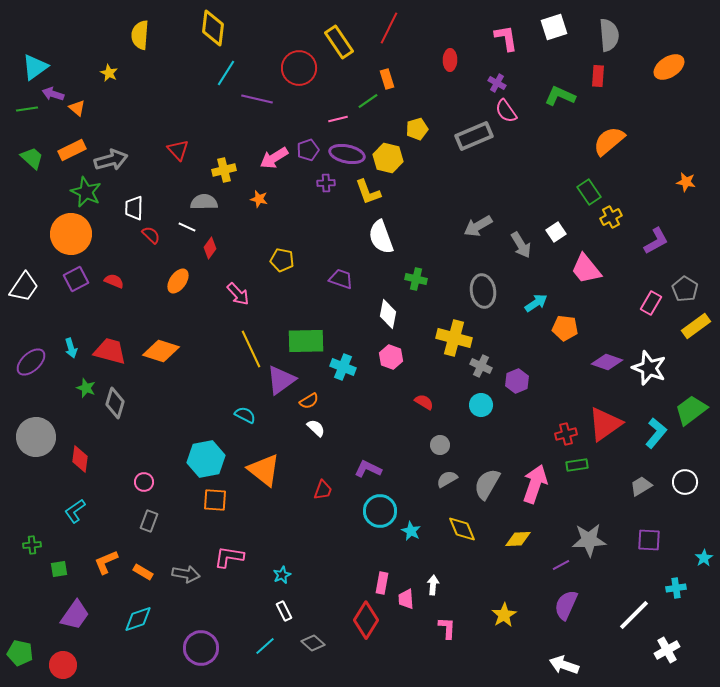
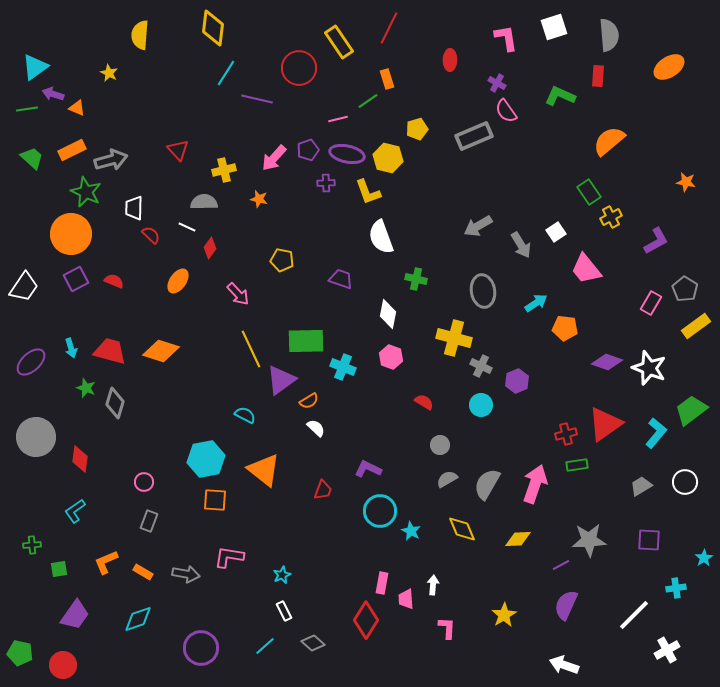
orange triangle at (77, 108): rotated 18 degrees counterclockwise
pink arrow at (274, 158): rotated 16 degrees counterclockwise
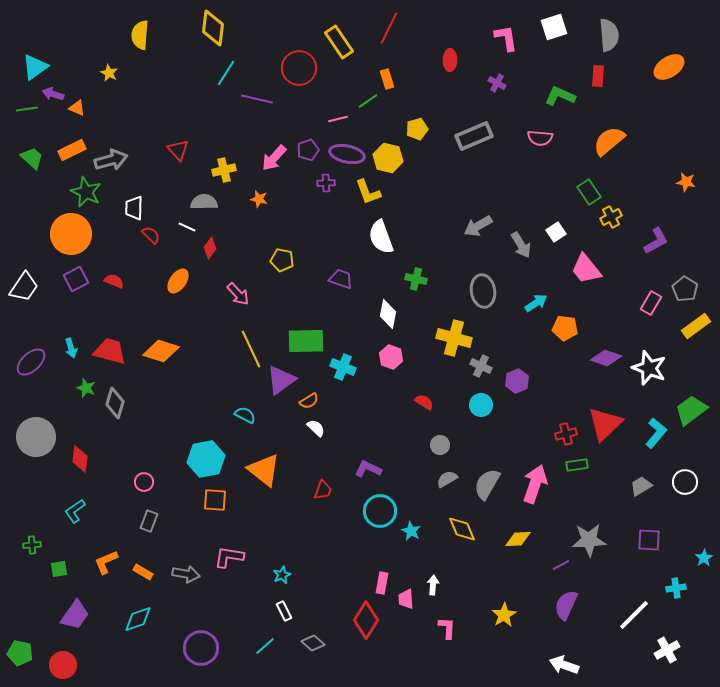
pink semicircle at (506, 111): moved 34 px right, 27 px down; rotated 50 degrees counterclockwise
purple diamond at (607, 362): moved 1 px left, 4 px up
red triangle at (605, 424): rotated 9 degrees counterclockwise
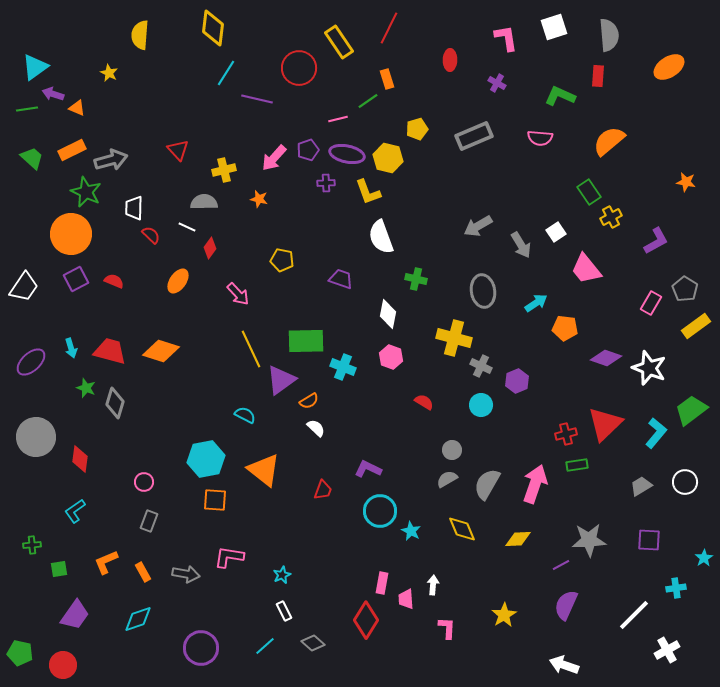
gray circle at (440, 445): moved 12 px right, 5 px down
orange rectangle at (143, 572): rotated 30 degrees clockwise
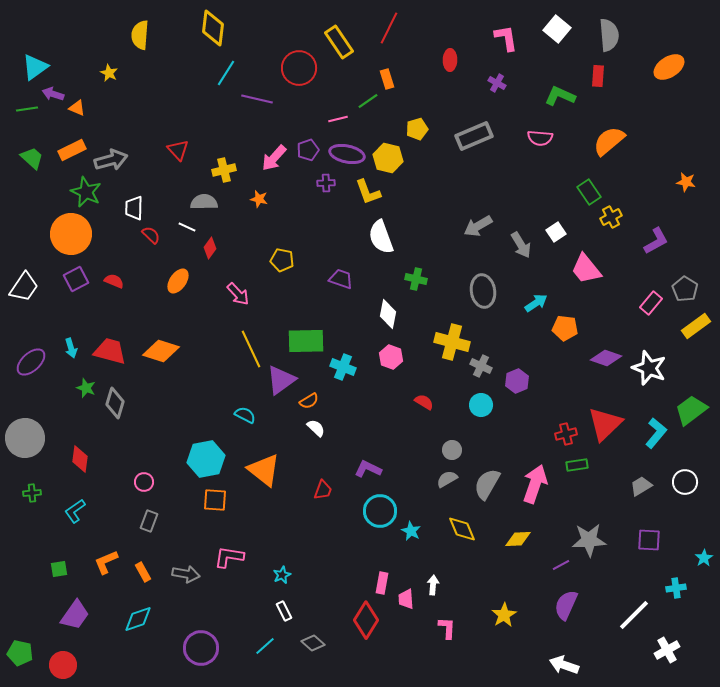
white square at (554, 27): moved 3 px right, 2 px down; rotated 32 degrees counterclockwise
pink rectangle at (651, 303): rotated 10 degrees clockwise
yellow cross at (454, 338): moved 2 px left, 4 px down
gray circle at (36, 437): moved 11 px left, 1 px down
green cross at (32, 545): moved 52 px up
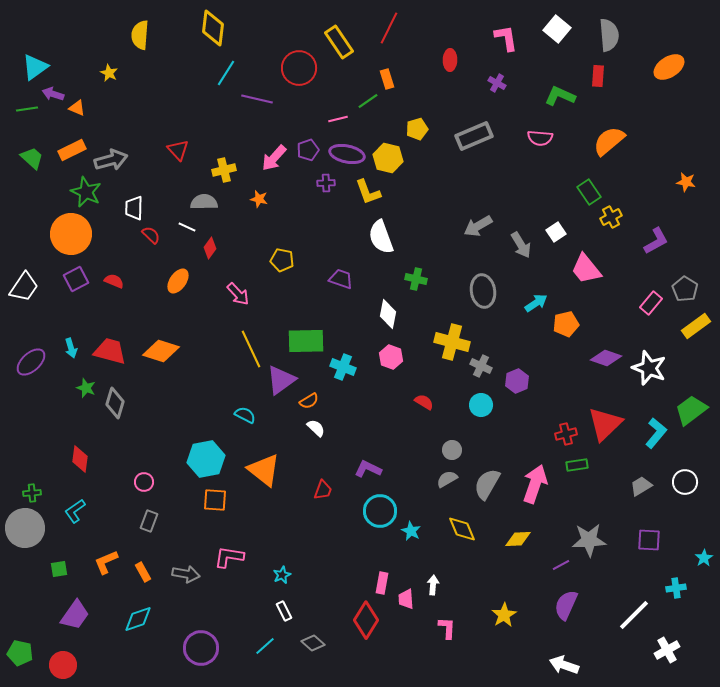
orange pentagon at (565, 328): moved 1 px right, 4 px up; rotated 20 degrees counterclockwise
gray circle at (25, 438): moved 90 px down
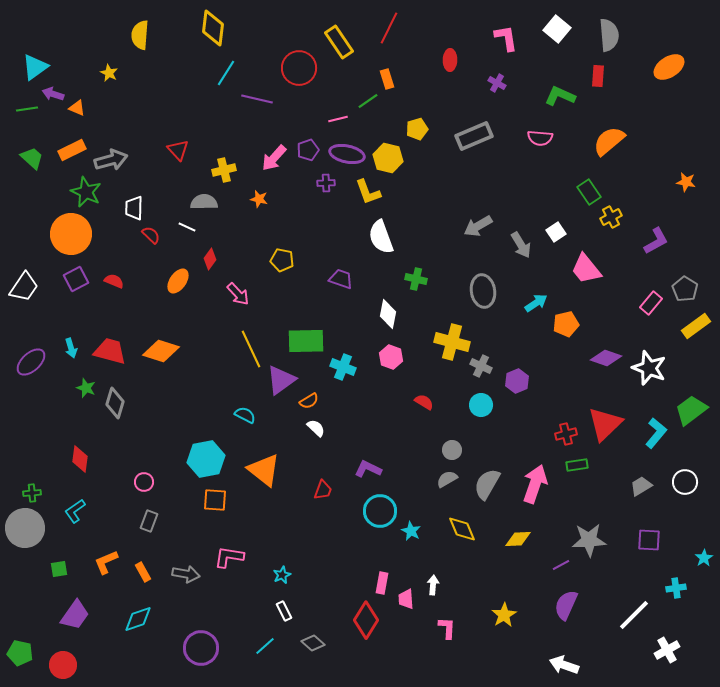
red diamond at (210, 248): moved 11 px down
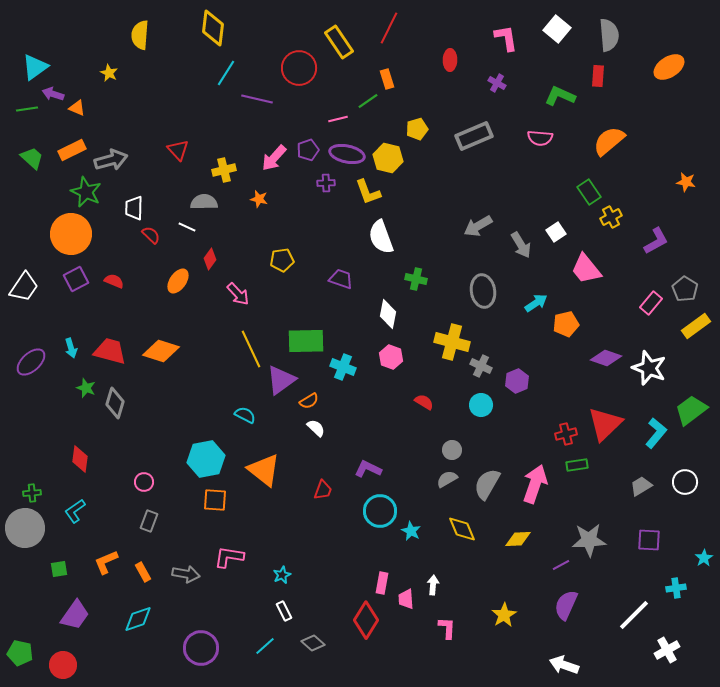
yellow pentagon at (282, 260): rotated 20 degrees counterclockwise
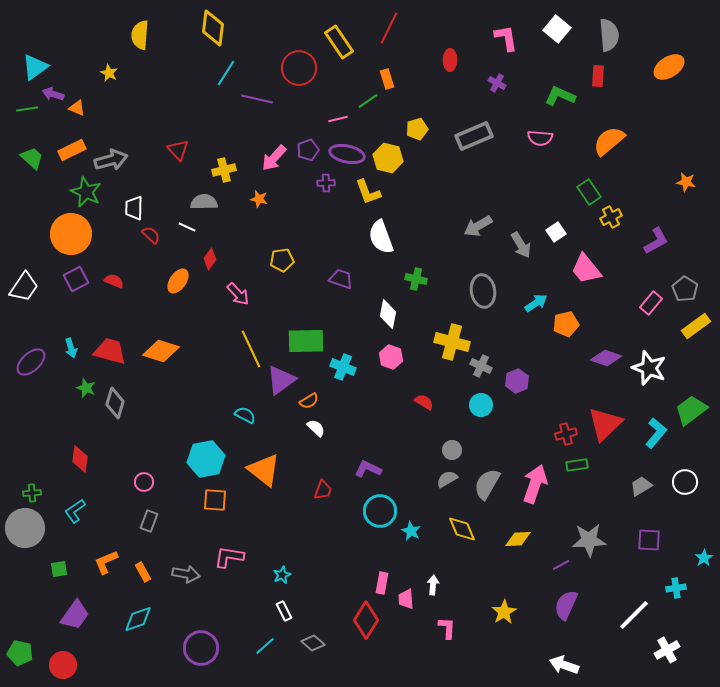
yellow star at (504, 615): moved 3 px up
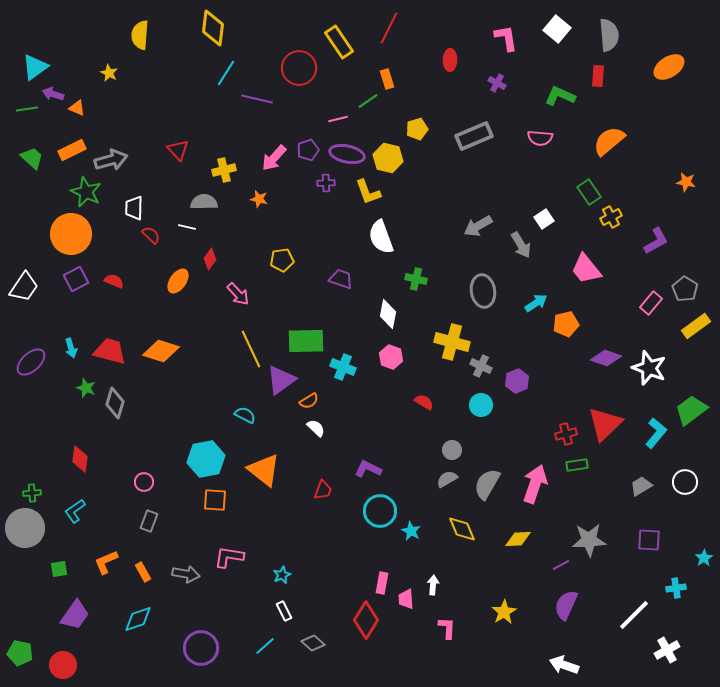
white line at (187, 227): rotated 12 degrees counterclockwise
white square at (556, 232): moved 12 px left, 13 px up
